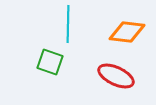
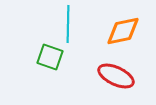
orange diamond: moved 4 px left, 1 px up; rotated 18 degrees counterclockwise
green square: moved 5 px up
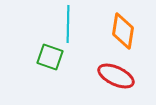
orange diamond: rotated 69 degrees counterclockwise
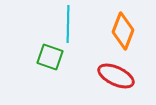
orange diamond: rotated 12 degrees clockwise
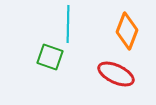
orange diamond: moved 4 px right
red ellipse: moved 2 px up
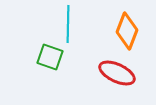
red ellipse: moved 1 px right, 1 px up
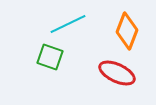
cyan line: rotated 63 degrees clockwise
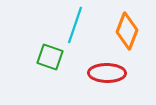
cyan line: moved 7 px right, 1 px down; rotated 45 degrees counterclockwise
red ellipse: moved 10 px left; rotated 24 degrees counterclockwise
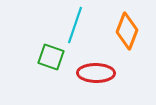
green square: moved 1 px right
red ellipse: moved 11 px left
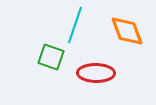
orange diamond: rotated 42 degrees counterclockwise
